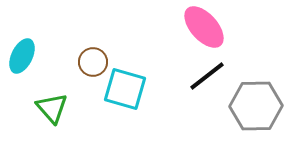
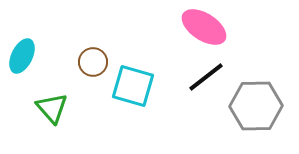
pink ellipse: rotated 15 degrees counterclockwise
black line: moved 1 px left, 1 px down
cyan square: moved 8 px right, 3 px up
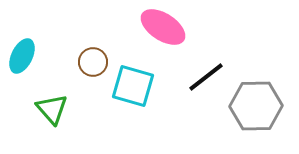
pink ellipse: moved 41 px left
green triangle: moved 1 px down
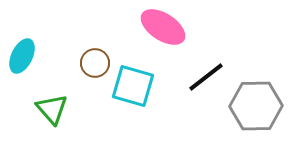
brown circle: moved 2 px right, 1 px down
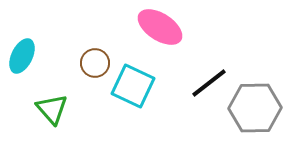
pink ellipse: moved 3 px left
black line: moved 3 px right, 6 px down
cyan square: rotated 9 degrees clockwise
gray hexagon: moved 1 px left, 2 px down
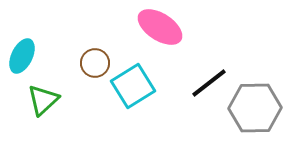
cyan square: rotated 33 degrees clockwise
green triangle: moved 9 px left, 9 px up; rotated 28 degrees clockwise
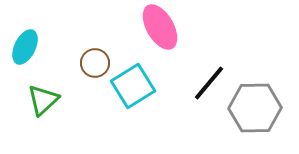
pink ellipse: rotated 27 degrees clockwise
cyan ellipse: moved 3 px right, 9 px up
black line: rotated 12 degrees counterclockwise
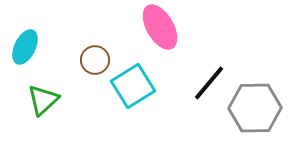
brown circle: moved 3 px up
